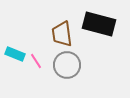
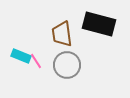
cyan rectangle: moved 6 px right, 2 px down
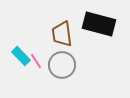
cyan rectangle: rotated 24 degrees clockwise
gray circle: moved 5 px left
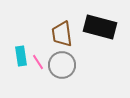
black rectangle: moved 1 px right, 3 px down
cyan rectangle: rotated 36 degrees clockwise
pink line: moved 2 px right, 1 px down
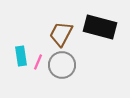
brown trapezoid: moved 1 px left; rotated 36 degrees clockwise
pink line: rotated 56 degrees clockwise
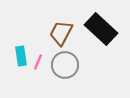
black rectangle: moved 1 px right, 2 px down; rotated 28 degrees clockwise
brown trapezoid: moved 1 px up
gray circle: moved 3 px right
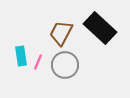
black rectangle: moved 1 px left, 1 px up
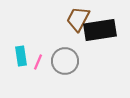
black rectangle: moved 2 px down; rotated 52 degrees counterclockwise
brown trapezoid: moved 17 px right, 14 px up
gray circle: moved 4 px up
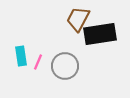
black rectangle: moved 4 px down
gray circle: moved 5 px down
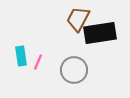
black rectangle: moved 1 px up
gray circle: moved 9 px right, 4 px down
